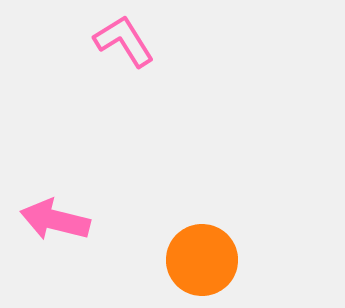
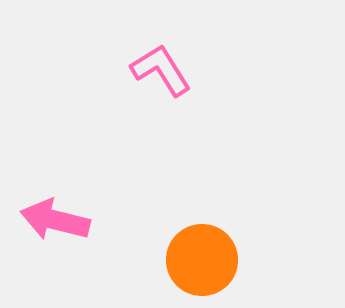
pink L-shape: moved 37 px right, 29 px down
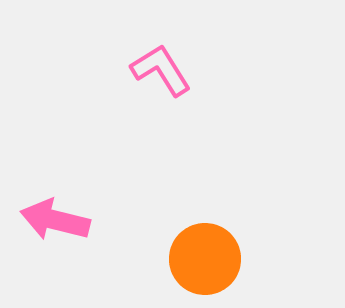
orange circle: moved 3 px right, 1 px up
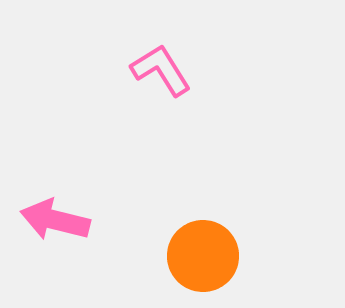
orange circle: moved 2 px left, 3 px up
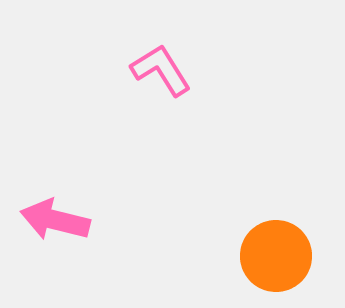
orange circle: moved 73 px right
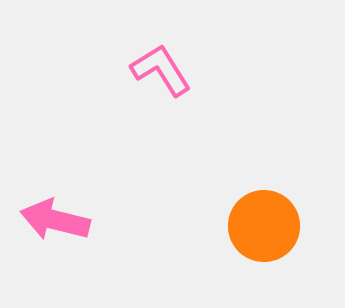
orange circle: moved 12 px left, 30 px up
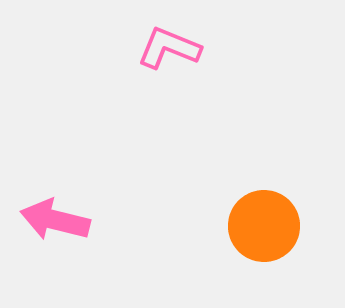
pink L-shape: moved 8 px right, 22 px up; rotated 36 degrees counterclockwise
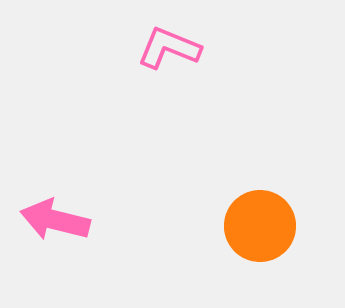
orange circle: moved 4 px left
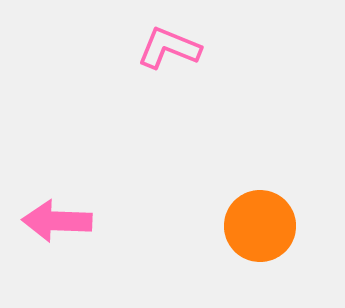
pink arrow: moved 2 px right, 1 px down; rotated 12 degrees counterclockwise
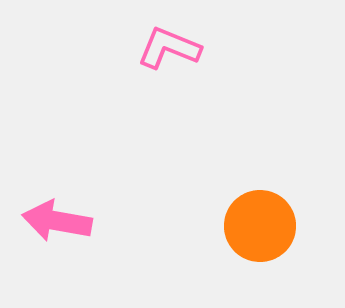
pink arrow: rotated 8 degrees clockwise
